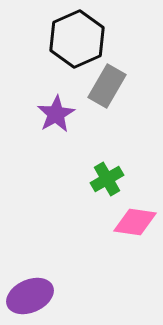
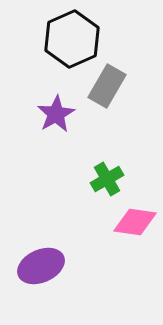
black hexagon: moved 5 px left
purple ellipse: moved 11 px right, 30 px up
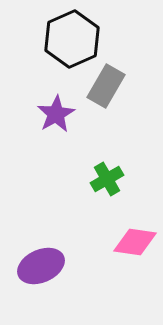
gray rectangle: moved 1 px left
pink diamond: moved 20 px down
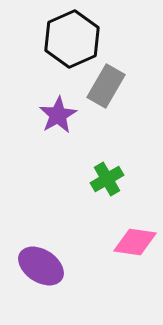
purple star: moved 2 px right, 1 px down
purple ellipse: rotated 57 degrees clockwise
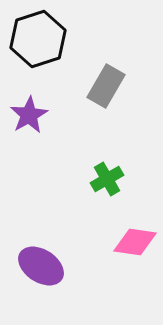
black hexagon: moved 34 px left; rotated 6 degrees clockwise
purple star: moved 29 px left
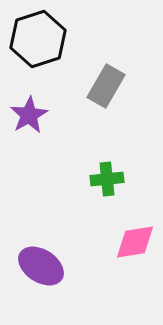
green cross: rotated 24 degrees clockwise
pink diamond: rotated 18 degrees counterclockwise
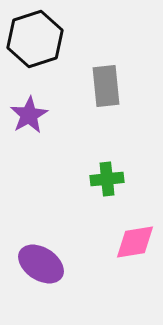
black hexagon: moved 3 px left
gray rectangle: rotated 36 degrees counterclockwise
purple ellipse: moved 2 px up
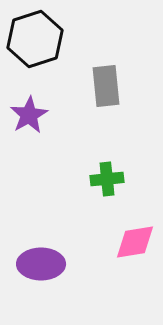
purple ellipse: rotated 33 degrees counterclockwise
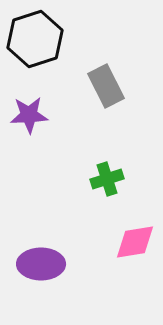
gray rectangle: rotated 21 degrees counterclockwise
purple star: rotated 27 degrees clockwise
green cross: rotated 12 degrees counterclockwise
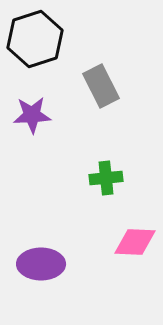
gray rectangle: moved 5 px left
purple star: moved 3 px right
green cross: moved 1 px left, 1 px up; rotated 12 degrees clockwise
pink diamond: rotated 12 degrees clockwise
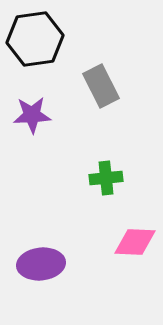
black hexagon: rotated 10 degrees clockwise
purple ellipse: rotated 6 degrees counterclockwise
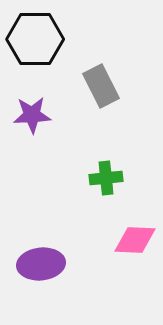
black hexagon: rotated 8 degrees clockwise
pink diamond: moved 2 px up
